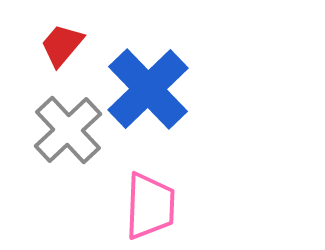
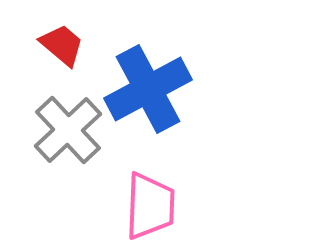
red trapezoid: rotated 90 degrees clockwise
blue cross: rotated 16 degrees clockwise
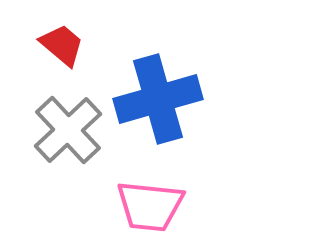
blue cross: moved 10 px right, 10 px down; rotated 12 degrees clockwise
pink trapezoid: rotated 94 degrees clockwise
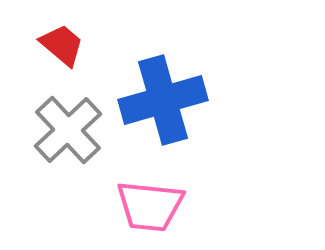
blue cross: moved 5 px right, 1 px down
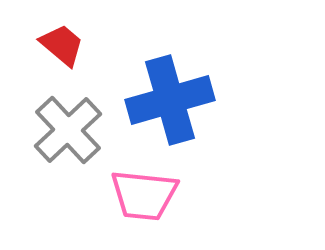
blue cross: moved 7 px right
pink trapezoid: moved 6 px left, 11 px up
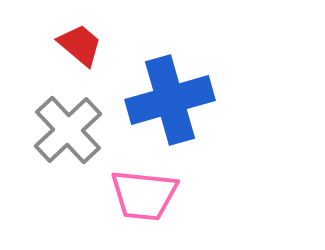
red trapezoid: moved 18 px right
